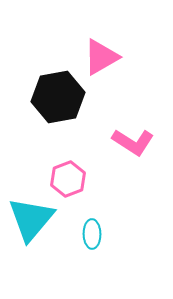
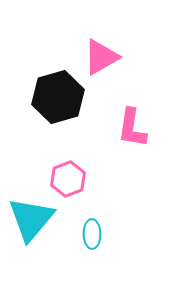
black hexagon: rotated 6 degrees counterclockwise
pink L-shape: moved 1 px left, 14 px up; rotated 66 degrees clockwise
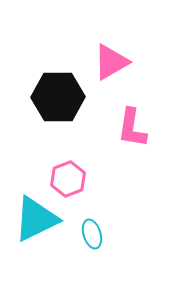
pink triangle: moved 10 px right, 5 px down
black hexagon: rotated 15 degrees clockwise
cyan triangle: moved 5 px right; rotated 24 degrees clockwise
cyan ellipse: rotated 16 degrees counterclockwise
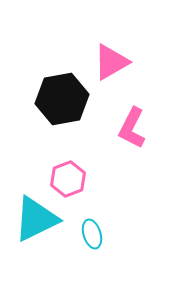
black hexagon: moved 4 px right, 2 px down; rotated 9 degrees counterclockwise
pink L-shape: rotated 18 degrees clockwise
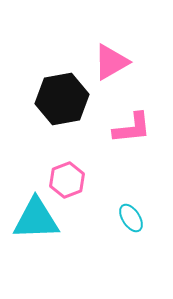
pink L-shape: rotated 123 degrees counterclockwise
pink hexagon: moved 1 px left, 1 px down
cyan triangle: rotated 24 degrees clockwise
cyan ellipse: moved 39 px right, 16 px up; rotated 16 degrees counterclockwise
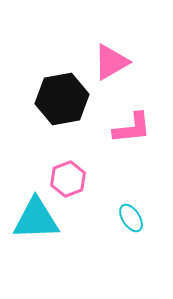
pink hexagon: moved 1 px right, 1 px up
